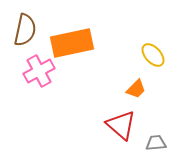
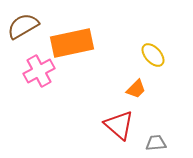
brown semicircle: moved 2 px left, 4 px up; rotated 132 degrees counterclockwise
red triangle: moved 2 px left
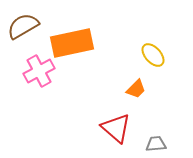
red triangle: moved 3 px left, 3 px down
gray trapezoid: moved 1 px down
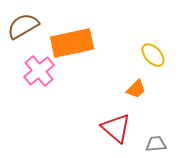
pink cross: rotated 12 degrees counterclockwise
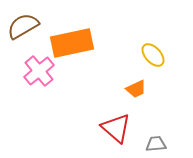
orange trapezoid: rotated 20 degrees clockwise
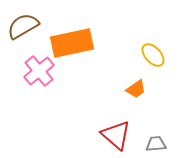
orange trapezoid: rotated 10 degrees counterclockwise
red triangle: moved 7 px down
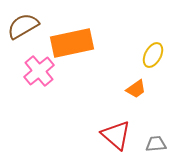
yellow ellipse: rotated 70 degrees clockwise
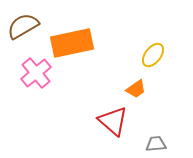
yellow ellipse: rotated 10 degrees clockwise
pink cross: moved 3 px left, 2 px down
red triangle: moved 3 px left, 14 px up
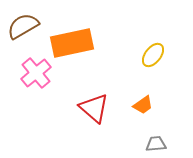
orange trapezoid: moved 7 px right, 16 px down
red triangle: moved 19 px left, 13 px up
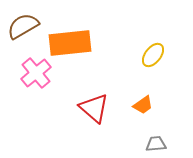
orange rectangle: moved 2 px left; rotated 6 degrees clockwise
